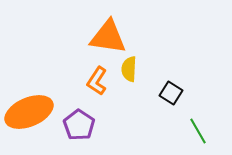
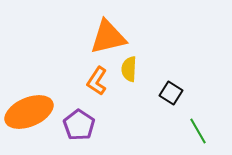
orange triangle: rotated 21 degrees counterclockwise
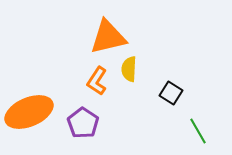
purple pentagon: moved 4 px right, 2 px up
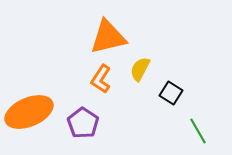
yellow semicircle: moved 11 px right; rotated 25 degrees clockwise
orange L-shape: moved 4 px right, 2 px up
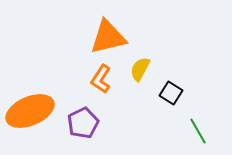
orange ellipse: moved 1 px right, 1 px up
purple pentagon: rotated 12 degrees clockwise
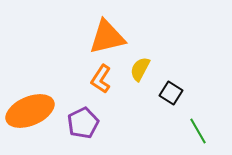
orange triangle: moved 1 px left
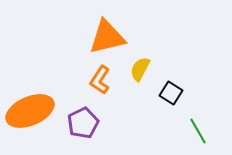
orange L-shape: moved 1 px left, 1 px down
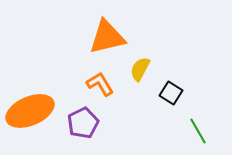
orange L-shape: moved 4 px down; rotated 116 degrees clockwise
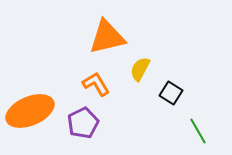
orange L-shape: moved 4 px left
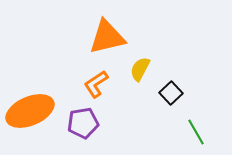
orange L-shape: rotated 92 degrees counterclockwise
black square: rotated 15 degrees clockwise
purple pentagon: rotated 16 degrees clockwise
green line: moved 2 px left, 1 px down
